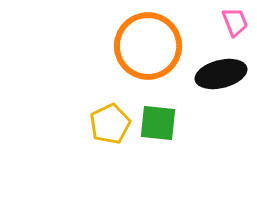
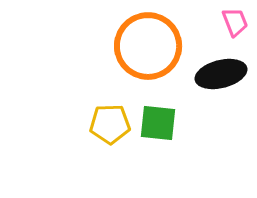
yellow pentagon: rotated 24 degrees clockwise
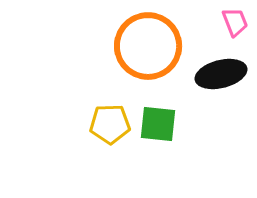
green square: moved 1 px down
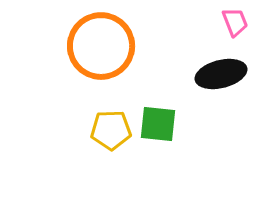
orange circle: moved 47 px left
yellow pentagon: moved 1 px right, 6 px down
